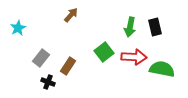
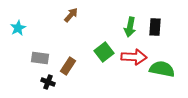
black rectangle: rotated 18 degrees clockwise
gray rectangle: moved 1 px left; rotated 60 degrees clockwise
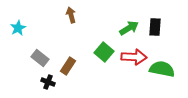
brown arrow: rotated 56 degrees counterclockwise
green arrow: moved 1 px left, 1 px down; rotated 132 degrees counterclockwise
green square: rotated 12 degrees counterclockwise
gray rectangle: rotated 30 degrees clockwise
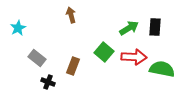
gray rectangle: moved 3 px left
brown rectangle: moved 5 px right; rotated 12 degrees counterclockwise
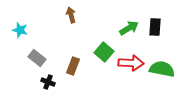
cyan star: moved 2 px right, 2 px down; rotated 28 degrees counterclockwise
red arrow: moved 3 px left, 6 px down
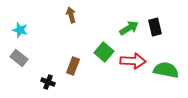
black rectangle: rotated 18 degrees counterclockwise
gray rectangle: moved 18 px left
red arrow: moved 2 px right, 2 px up
green semicircle: moved 4 px right, 1 px down
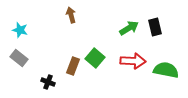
green square: moved 9 px left, 6 px down
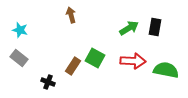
black rectangle: rotated 24 degrees clockwise
green square: rotated 12 degrees counterclockwise
brown rectangle: rotated 12 degrees clockwise
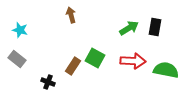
gray rectangle: moved 2 px left, 1 px down
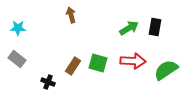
cyan star: moved 2 px left, 2 px up; rotated 14 degrees counterclockwise
green square: moved 3 px right, 5 px down; rotated 12 degrees counterclockwise
green semicircle: rotated 45 degrees counterclockwise
